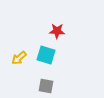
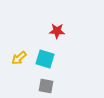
cyan square: moved 1 px left, 4 px down
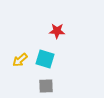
yellow arrow: moved 1 px right, 2 px down
gray square: rotated 14 degrees counterclockwise
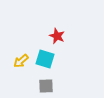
red star: moved 5 px down; rotated 21 degrees clockwise
yellow arrow: moved 1 px right, 1 px down
